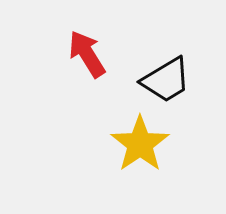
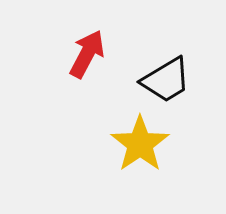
red arrow: rotated 60 degrees clockwise
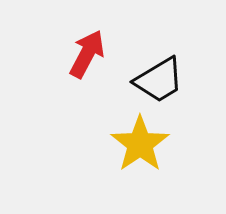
black trapezoid: moved 7 px left
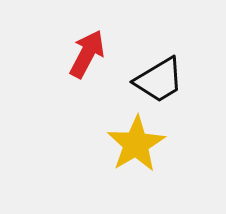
yellow star: moved 4 px left; rotated 4 degrees clockwise
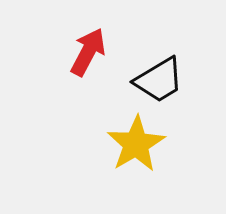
red arrow: moved 1 px right, 2 px up
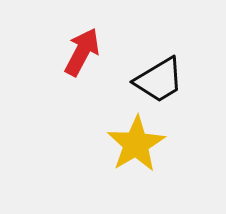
red arrow: moved 6 px left
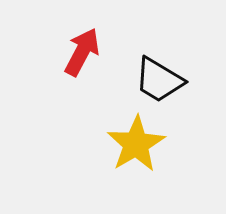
black trapezoid: rotated 62 degrees clockwise
